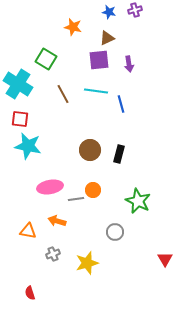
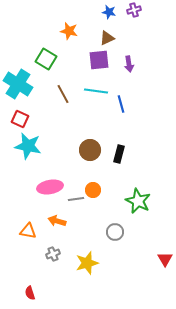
purple cross: moved 1 px left
orange star: moved 4 px left, 4 px down
red square: rotated 18 degrees clockwise
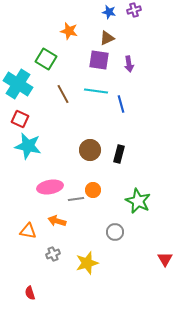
purple square: rotated 15 degrees clockwise
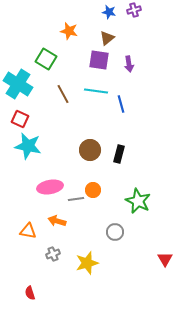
brown triangle: rotated 14 degrees counterclockwise
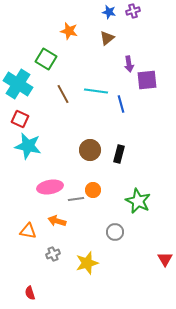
purple cross: moved 1 px left, 1 px down
purple square: moved 48 px right, 20 px down; rotated 15 degrees counterclockwise
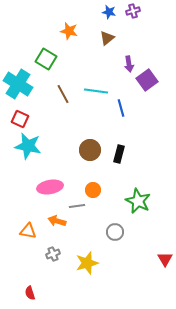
purple square: rotated 30 degrees counterclockwise
blue line: moved 4 px down
gray line: moved 1 px right, 7 px down
